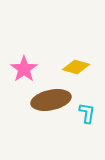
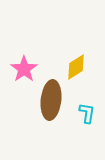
yellow diamond: rotated 48 degrees counterclockwise
brown ellipse: rotated 72 degrees counterclockwise
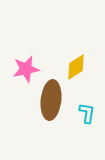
pink star: moved 2 px right; rotated 24 degrees clockwise
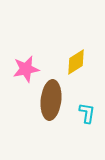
yellow diamond: moved 5 px up
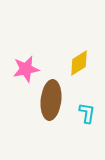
yellow diamond: moved 3 px right, 1 px down
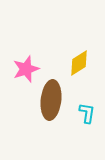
pink star: rotated 8 degrees counterclockwise
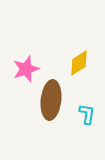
cyan L-shape: moved 1 px down
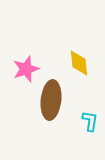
yellow diamond: rotated 64 degrees counterclockwise
cyan L-shape: moved 3 px right, 7 px down
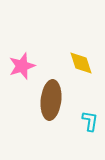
yellow diamond: moved 2 px right; rotated 12 degrees counterclockwise
pink star: moved 4 px left, 3 px up
